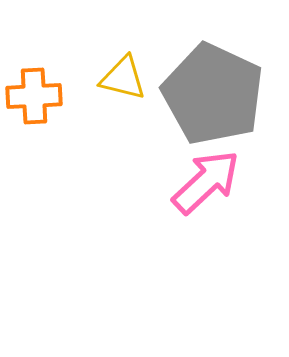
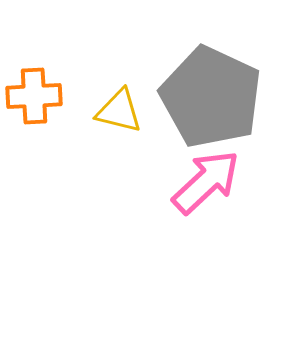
yellow triangle: moved 4 px left, 33 px down
gray pentagon: moved 2 px left, 3 px down
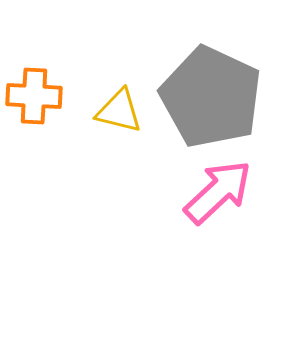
orange cross: rotated 6 degrees clockwise
pink arrow: moved 12 px right, 10 px down
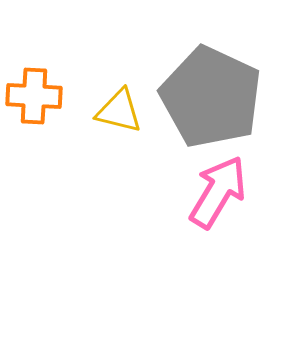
pink arrow: rotated 16 degrees counterclockwise
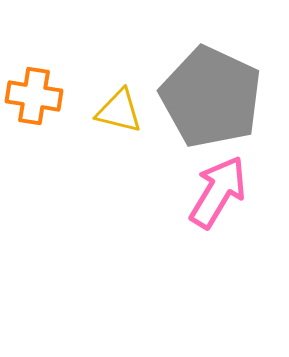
orange cross: rotated 6 degrees clockwise
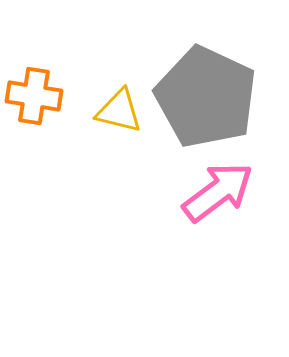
gray pentagon: moved 5 px left
pink arrow: rotated 22 degrees clockwise
